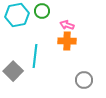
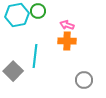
green circle: moved 4 px left
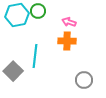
pink arrow: moved 2 px right, 3 px up
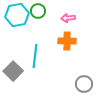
pink arrow: moved 1 px left, 4 px up; rotated 24 degrees counterclockwise
gray circle: moved 4 px down
